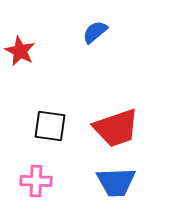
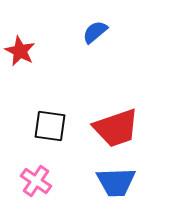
pink cross: rotated 32 degrees clockwise
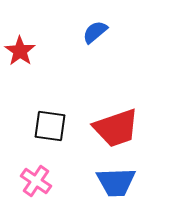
red star: rotated 8 degrees clockwise
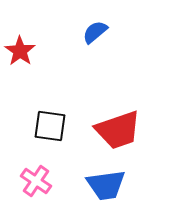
red trapezoid: moved 2 px right, 2 px down
blue trapezoid: moved 10 px left, 3 px down; rotated 6 degrees counterclockwise
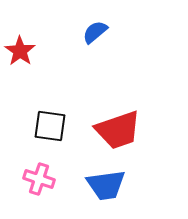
pink cross: moved 3 px right, 2 px up; rotated 16 degrees counterclockwise
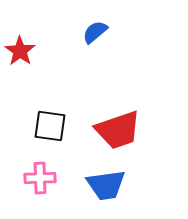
pink cross: moved 1 px right, 1 px up; rotated 20 degrees counterclockwise
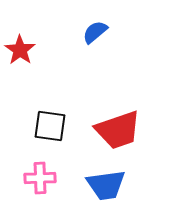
red star: moved 1 px up
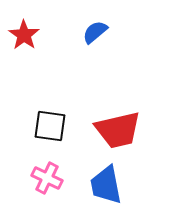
red star: moved 4 px right, 15 px up
red trapezoid: rotated 6 degrees clockwise
pink cross: moved 7 px right; rotated 28 degrees clockwise
blue trapezoid: rotated 87 degrees clockwise
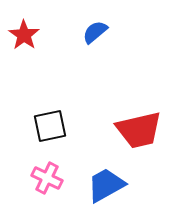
black square: rotated 20 degrees counterclockwise
red trapezoid: moved 21 px right
blue trapezoid: rotated 72 degrees clockwise
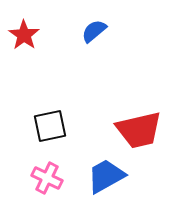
blue semicircle: moved 1 px left, 1 px up
blue trapezoid: moved 9 px up
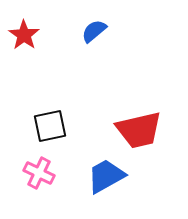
pink cross: moved 8 px left, 5 px up
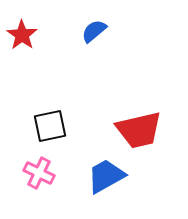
red star: moved 2 px left
